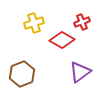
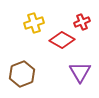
purple triangle: rotated 25 degrees counterclockwise
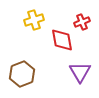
yellow cross: moved 3 px up
red diamond: rotated 50 degrees clockwise
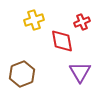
red diamond: moved 1 px down
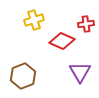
red cross: moved 4 px right, 2 px down; rotated 14 degrees clockwise
red diamond: rotated 55 degrees counterclockwise
brown hexagon: moved 1 px right, 2 px down
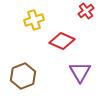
red cross: moved 13 px up; rotated 28 degrees counterclockwise
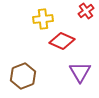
yellow cross: moved 9 px right, 1 px up; rotated 12 degrees clockwise
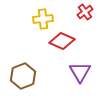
red cross: moved 1 px left, 1 px down
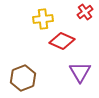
brown hexagon: moved 2 px down
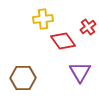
red cross: moved 3 px right, 15 px down
red diamond: moved 1 px right; rotated 30 degrees clockwise
brown hexagon: rotated 20 degrees clockwise
